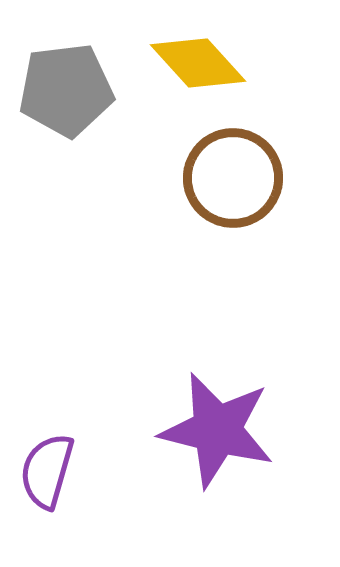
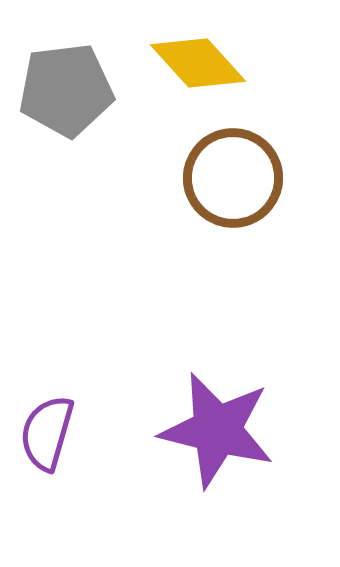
purple semicircle: moved 38 px up
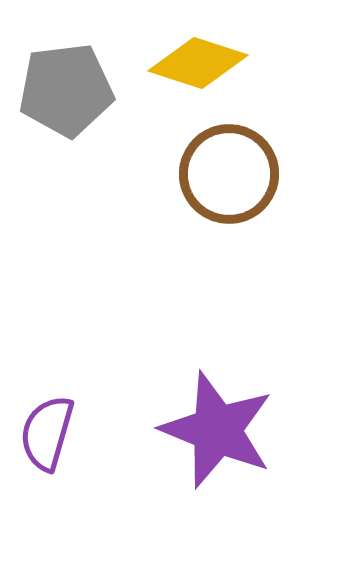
yellow diamond: rotated 30 degrees counterclockwise
brown circle: moved 4 px left, 4 px up
purple star: rotated 8 degrees clockwise
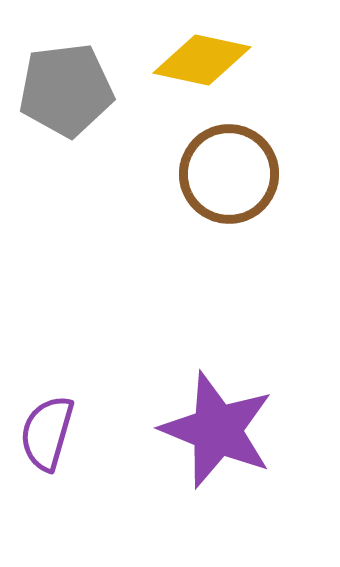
yellow diamond: moved 4 px right, 3 px up; rotated 6 degrees counterclockwise
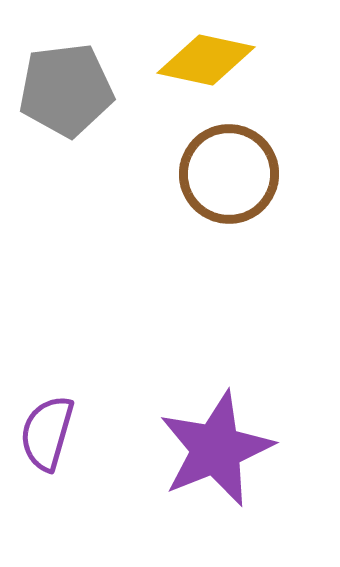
yellow diamond: moved 4 px right
purple star: moved 1 px left, 19 px down; rotated 28 degrees clockwise
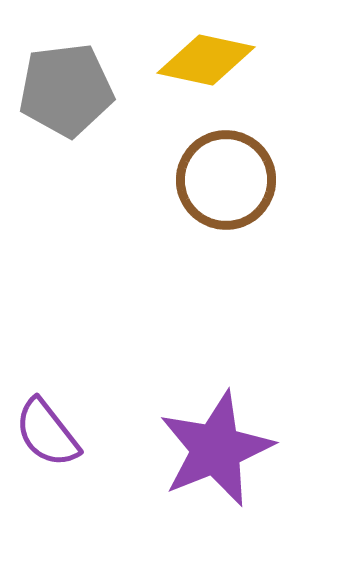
brown circle: moved 3 px left, 6 px down
purple semicircle: rotated 54 degrees counterclockwise
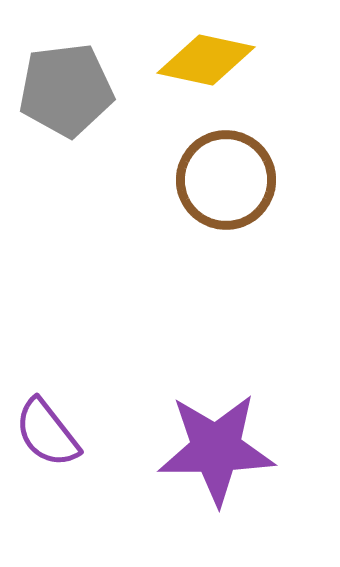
purple star: rotated 21 degrees clockwise
